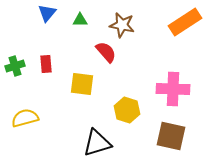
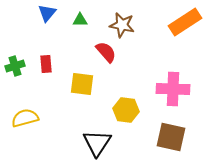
yellow hexagon: moved 1 px left; rotated 10 degrees counterclockwise
brown square: moved 1 px down
black triangle: rotated 40 degrees counterclockwise
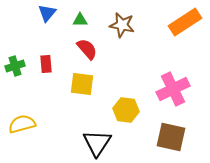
red semicircle: moved 19 px left, 3 px up
pink cross: rotated 28 degrees counterclockwise
yellow semicircle: moved 3 px left, 6 px down
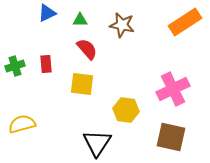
blue triangle: rotated 24 degrees clockwise
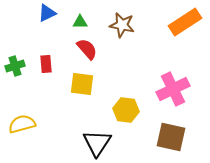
green triangle: moved 2 px down
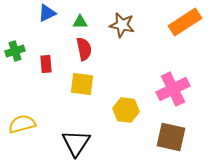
red semicircle: moved 3 px left; rotated 30 degrees clockwise
green cross: moved 15 px up
black triangle: moved 21 px left
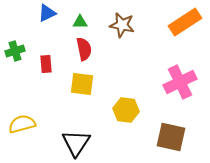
pink cross: moved 7 px right, 7 px up
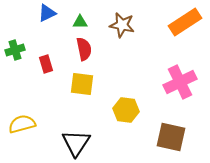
green cross: moved 1 px up
red rectangle: rotated 12 degrees counterclockwise
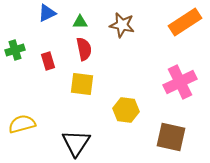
red rectangle: moved 2 px right, 3 px up
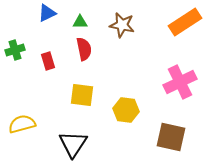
yellow square: moved 11 px down
black triangle: moved 3 px left, 1 px down
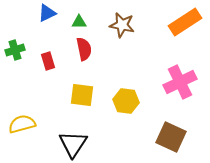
green triangle: moved 1 px left
yellow hexagon: moved 9 px up
brown square: rotated 12 degrees clockwise
